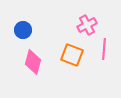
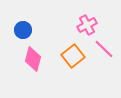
pink line: rotated 50 degrees counterclockwise
orange square: moved 1 px right, 1 px down; rotated 30 degrees clockwise
pink diamond: moved 3 px up
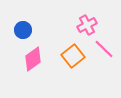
pink diamond: rotated 40 degrees clockwise
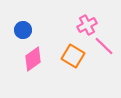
pink line: moved 3 px up
orange square: rotated 20 degrees counterclockwise
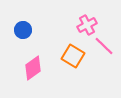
pink diamond: moved 9 px down
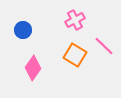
pink cross: moved 12 px left, 5 px up
orange square: moved 2 px right, 1 px up
pink diamond: rotated 20 degrees counterclockwise
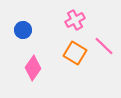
orange square: moved 2 px up
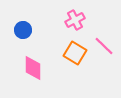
pink diamond: rotated 35 degrees counterclockwise
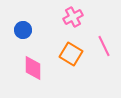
pink cross: moved 2 px left, 3 px up
pink line: rotated 20 degrees clockwise
orange square: moved 4 px left, 1 px down
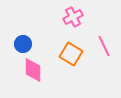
blue circle: moved 14 px down
pink diamond: moved 2 px down
